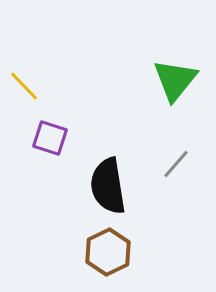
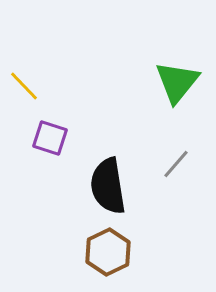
green triangle: moved 2 px right, 2 px down
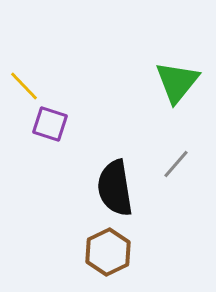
purple square: moved 14 px up
black semicircle: moved 7 px right, 2 px down
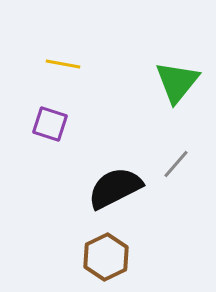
yellow line: moved 39 px right, 22 px up; rotated 36 degrees counterclockwise
black semicircle: rotated 72 degrees clockwise
brown hexagon: moved 2 px left, 5 px down
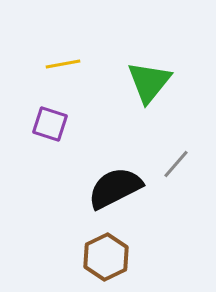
yellow line: rotated 20 degrees counterclockwise
green triangle: moved 28 px left
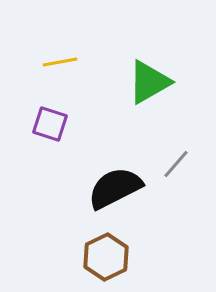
yellow line: moved 3 px left, 2 px up
green triangle: rotated 21 degrees clockwise
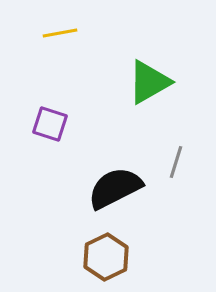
yellow line: moved 29 px up
gray line: moved 2 px up; rotated 24 degrees counterclockwise
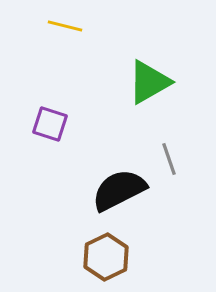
yellow line: moved 5 px right, 7 px up; rotated 24 degrees clockwise
gray line: moved 7 px left, 3 px up; rotated 36 degrees counterclockwise
black semicircle: moved 4 px right, 2 px down
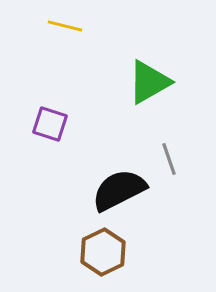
brown hexagon: moved 3 px left, 5 px up
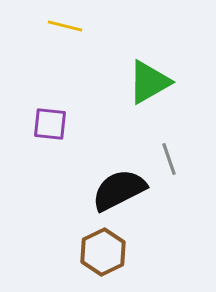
purple square: rotated 12 degrees counterclockwise
